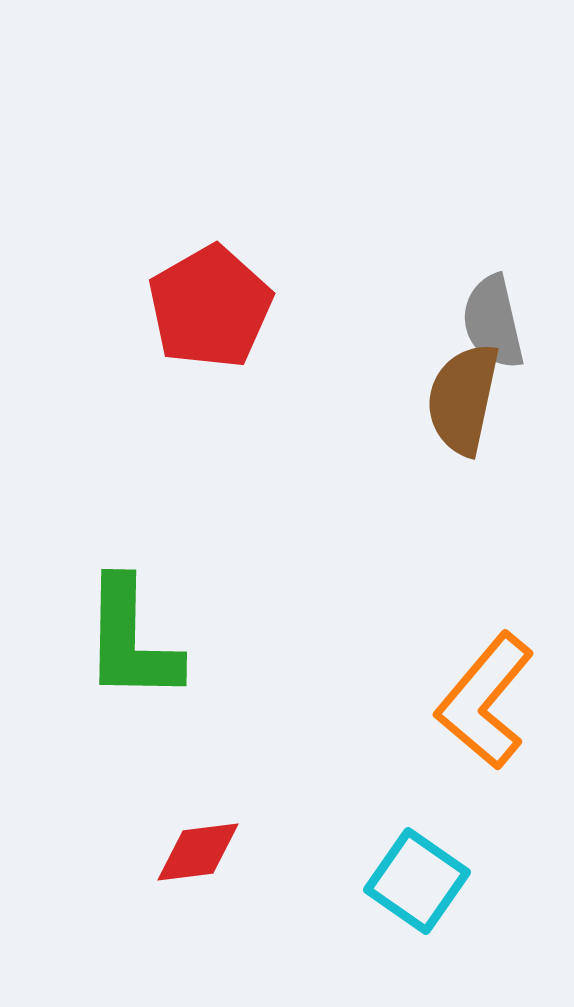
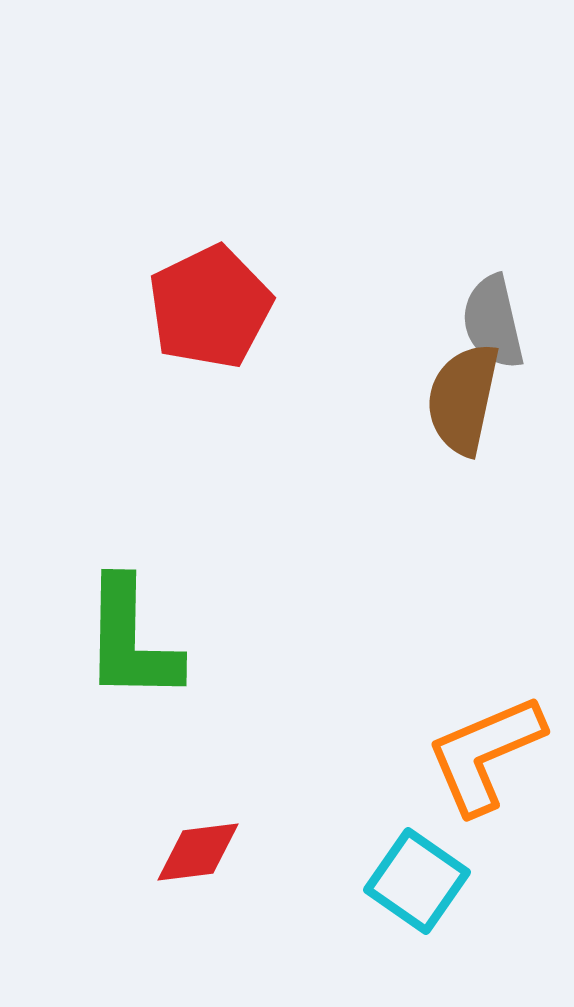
red pentagon: rotated 4 degrees clockwise
orange L-shape: moved 53 px down; rotated 27 degrees clockwise
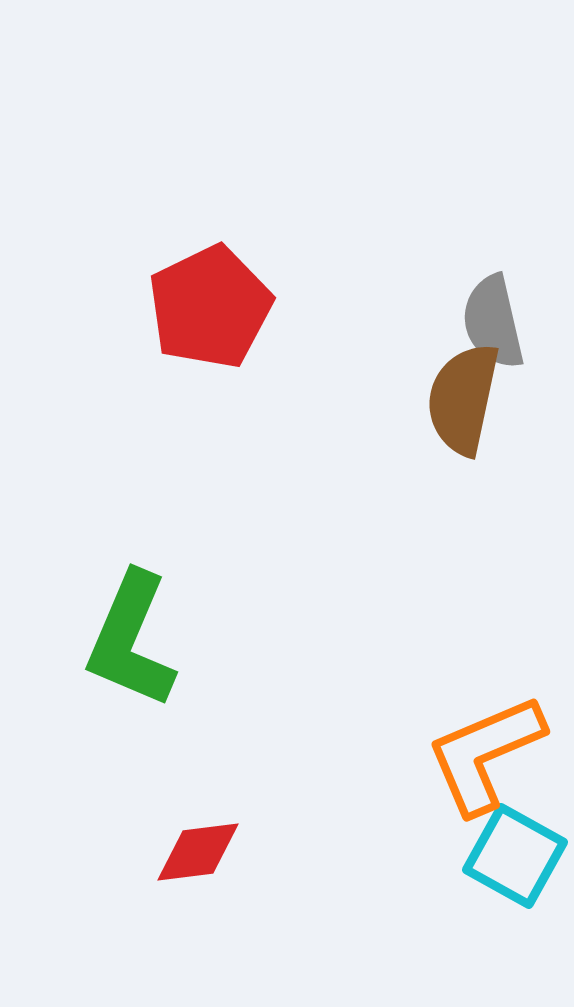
green L-shape: rotated 22 degrees clockwise
cyan square: moved 98 px right, 25 px up; rotated 6 degrees counterclockwise
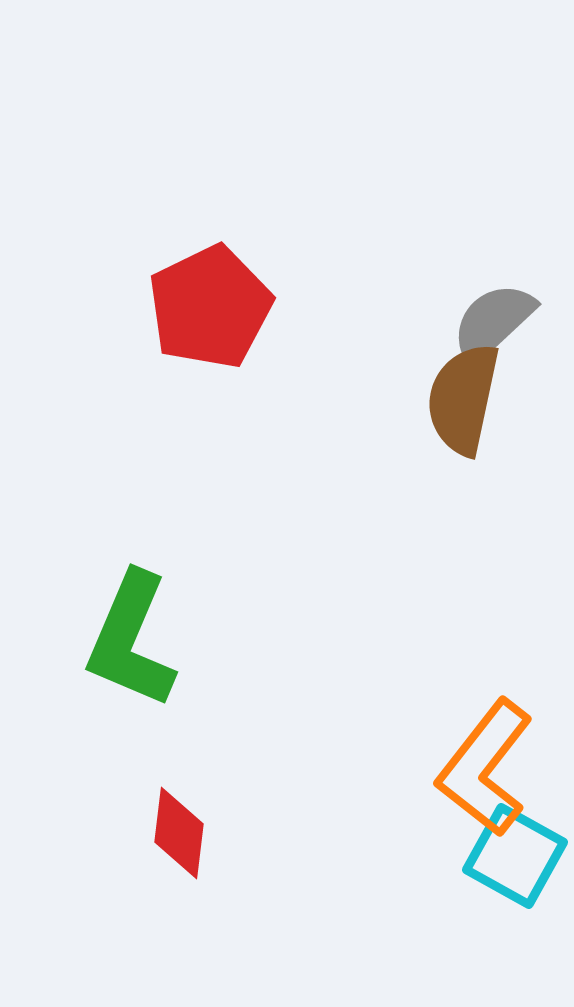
gray semicircle: rotated 60 degrees clockwise
orange L-shape: moved 14 px down; rotated 29 degrees counterclockwise
red diamond: moved 19 px left, 19 px up; rotated 76 degrees counterclockwise
